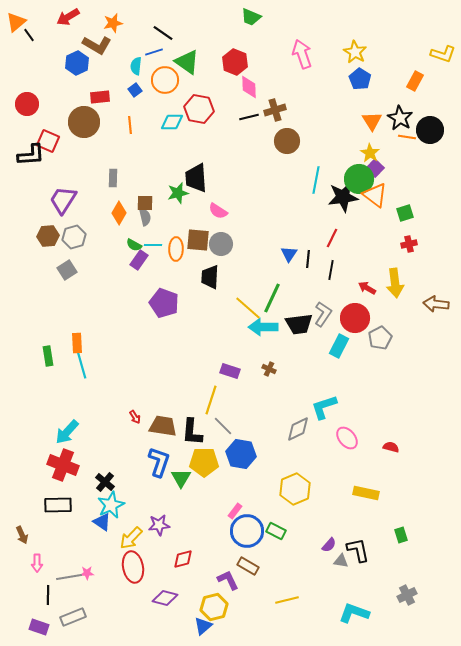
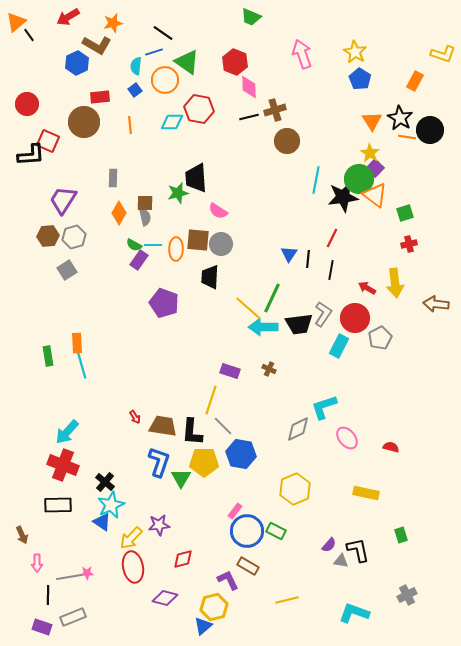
purple rectangle at (39, 627): moved 3 px right
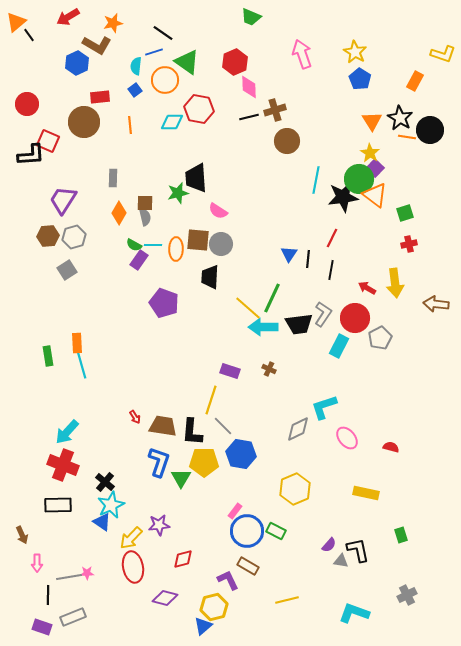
red hexagon at (235, 62): rotated 15 degrees clockwise
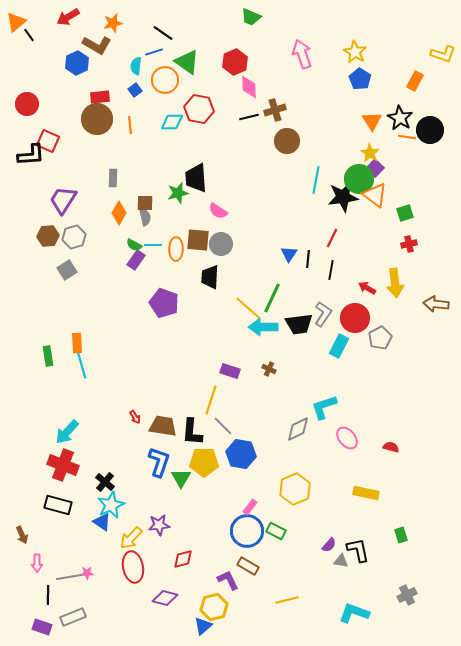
brown circle at (84, 122): moved 13 px right, 3 px up
purple rectangle at (139, 260): moved 3 px left
black rectangle at (58, 505): rotated 16 degrees clockwise
pink rectangle at (235, 511): moved 15 px right, 4 px up
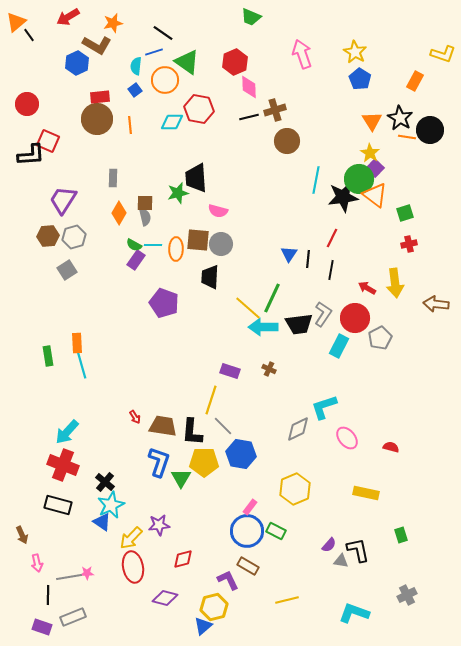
pink semicircle at (218, 211): rotated 18 degrees counterclockwise
pink arrow at (37, 563): rotated 12 degrees counterclockwise
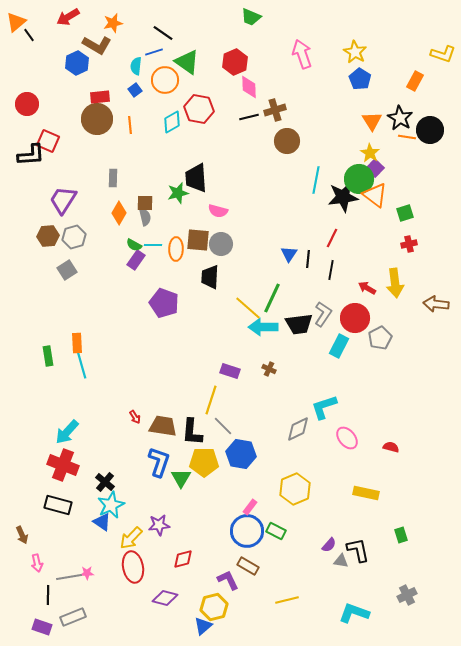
cyan diamond at (172, 122): rotated 30 degrees counterclockwise
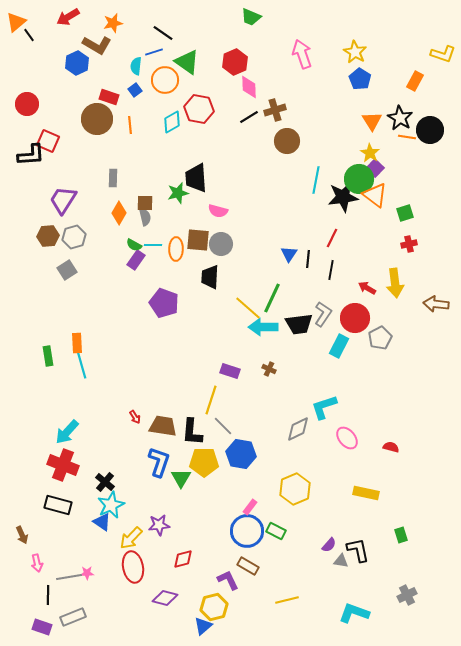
red rectangle at (100, 97): moved 9 px right; rotated 24 degrees clockwise
black line at (249, 117): rotated 18 degrees counterclockwise
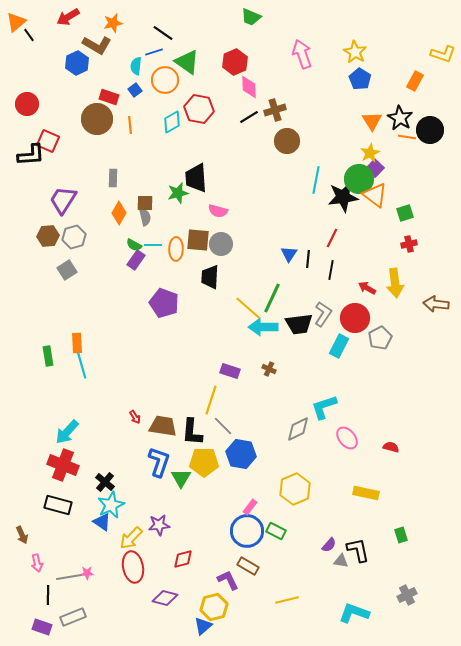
yellow star at (370, 153): rotated 12 degrees clockwise
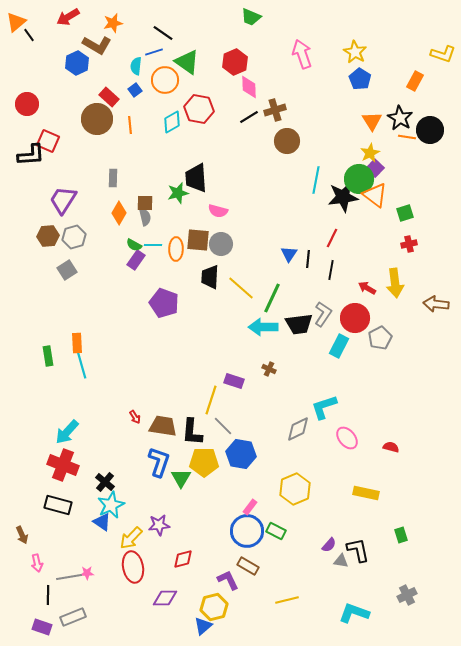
red rectangle at (109, 97): rotated 24 degrees clockwise
yellow line at (248, 308): moved 7 px left, 20 px up
purple rectangle at (230, 371): moved 4 px right, 10 px down
purple diamond at (165, 598): rotated 15 degrees counterclockwise
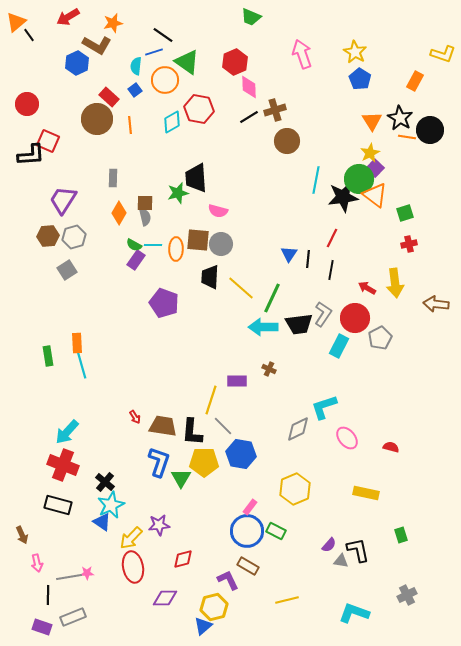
black line at (163, 33): moved 2 px down
purple rectangle at (234, 381): moved 3 px right; rotated 18 degrees counterclockwise
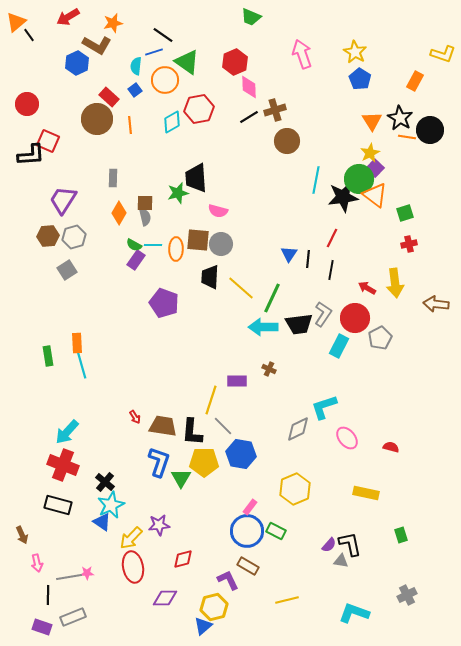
red hexagon at (199, 109): rotated 20 degrees counterclockwise
black L-shape at (358, 550): moved 8 px left, 6 px up
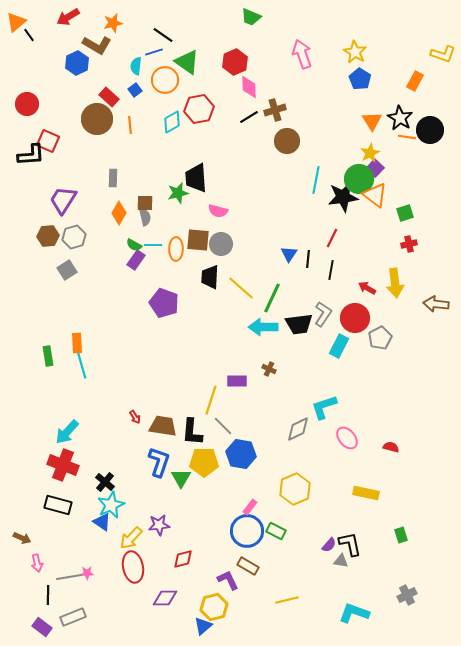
brown arrow at (22, 535): moved 3 px down; rotated 42 degrees counterclockwise
purple rectangle at (42, 627): rotated 18 degrees clockwise
